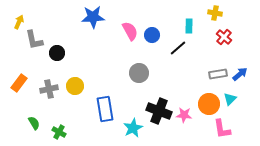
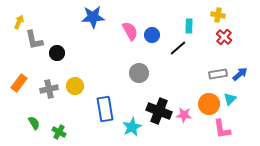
yellow cross: moved 3 px right, 2 px down
cyan star: moved 1 px left, 1 px up
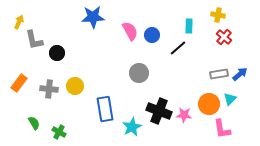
gray rectangle: moved 1 px right
gray cross: rotated 18 degrees clockwise
